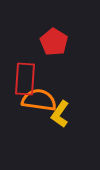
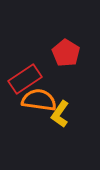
red pentagon: moved 12 px right, 11 px down
red rectangle: rotated 52 degrees clockwise
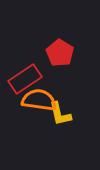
red pentagon: moved 6 px left
yellow L-shape: rotated 48 degrees counterclockwise
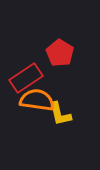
red rectangle: moved 1 px right, 1 px up
orange semicircle: moved 2 px left
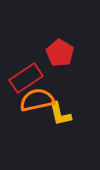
orange semicircle: rotated 20 degrees counterclockwise
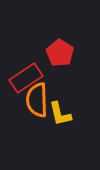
orange semicircle: rotated 80 degrees counterclockwise
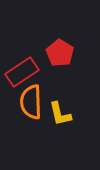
red rectangle: moved 4 px left, 6 px up
orange semicircle: moved 6 px left, 2 px down
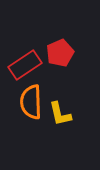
red pentagon: rotated 16 degrees clockwise
red rectangle: moved 3 px right, 7 px up
